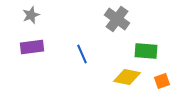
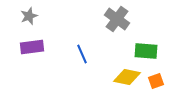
gray star: moved 2 px left, 1 px down
orange square: moved 6 px left
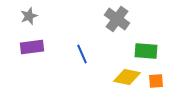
orange square: rotated 14 degrees clockwise
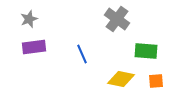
gray star: moved 3 px down
purple rectangle: moved 2 px right
yellow diamond: moved 6 px left, 2 px down
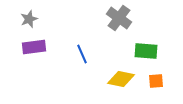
gray cross: moved 2 px right, 1 px up
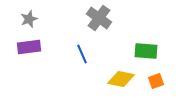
gray cross: moved 20 px left
purple rectangle: moved 5 px left
orange square: rotated 14 degrees counterclockwise
